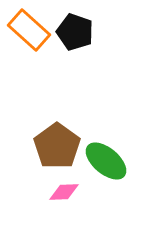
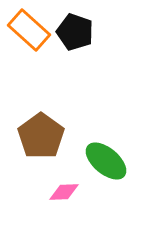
brown pentagon: moved 16 px left, 10 px up
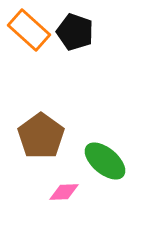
green ellipse: moved 1 px left
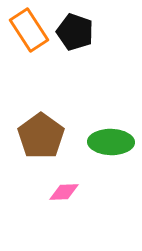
orange rectangle: rotated 15 degrees clockwise
green ellipse: moved 6 px right, 19 px up; rotated 39 degrees counterclockwise
